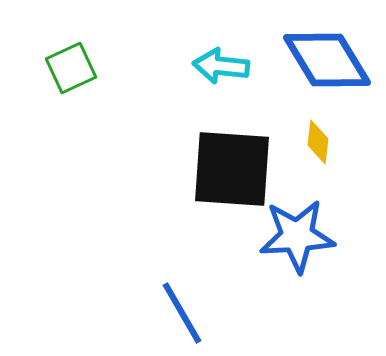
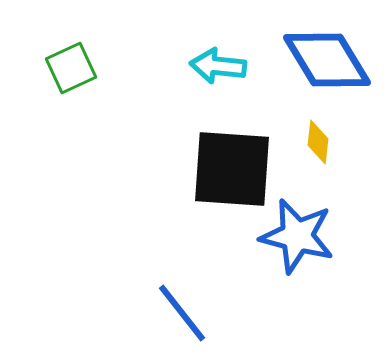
cyan arrow: moved 3 px left
blue star: rotated 18 degrees clockwise
blue line: rotated 8 degrees counterclockwise
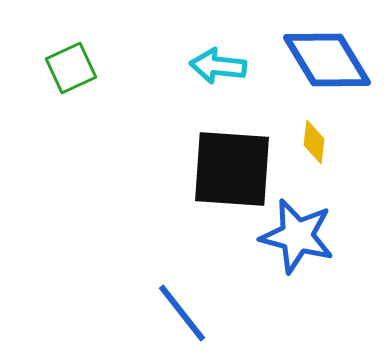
yellow diamond: moved 4 px left
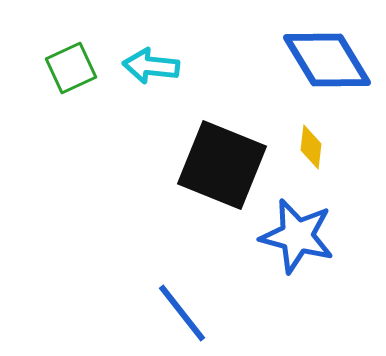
cyan arrow: moved 67 px left
yellow diamond: moved 3 px left, 5 px down
black square: moved 10 px left, 4 px up; rotated 18 degrees clockwise
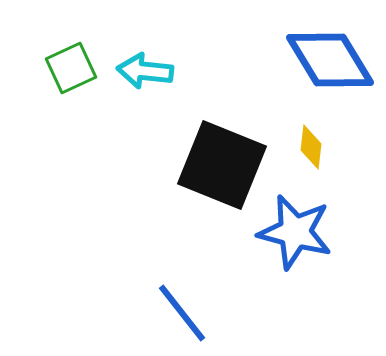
blue diamond: moved 3 px right
cyan arrow: moved 6 px left, 5 px down
blue star: moved 2 px left, 4 px up
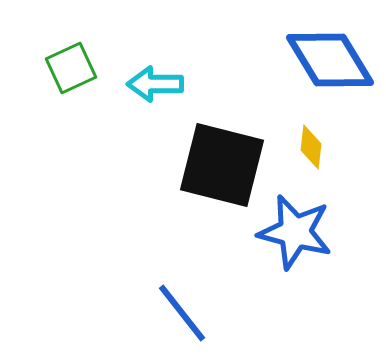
cyan arrow: moved 10 px right, 13 px down; rotated 6 degrees counterclockwise
black square: rotated 8 degrees counterclockwise
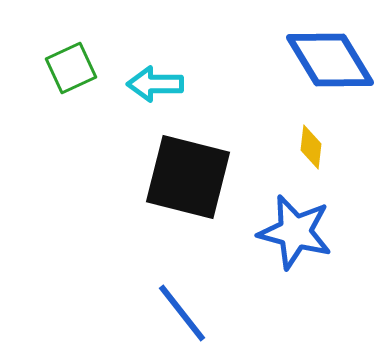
black square: moved 34 px left, 12 px down
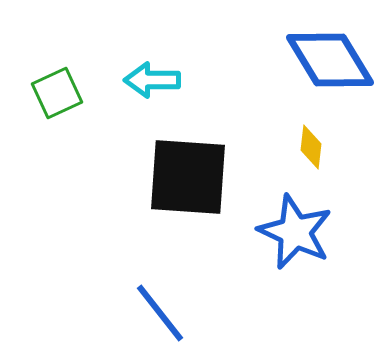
green square: moved 14 px left, 25 px down
cyan arrow: moved 3 px left, 4 px up
black square: rotated 10 degrees counterclockwise
blue star: rotated 10 degrees clockwise
blue line: moved 22 px left
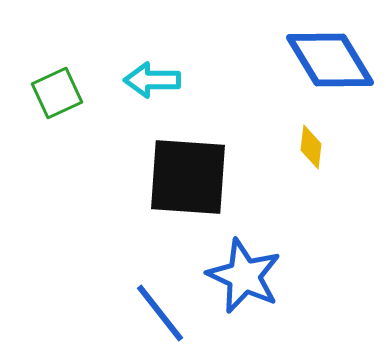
blue star: moved 51 px left, 44 px down
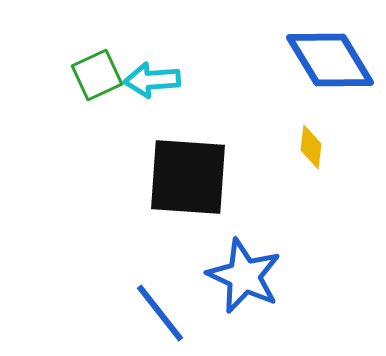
cyan arrow: rotated 4 degrees counterclockwise
green square: moved 40 px right, 18 px up
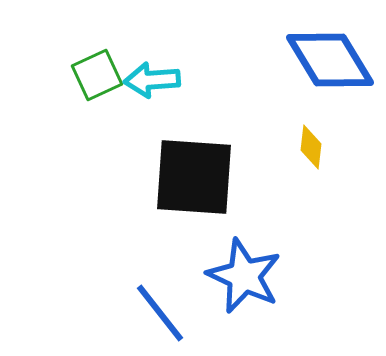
black square: moved 6 px right
